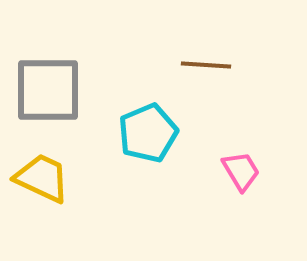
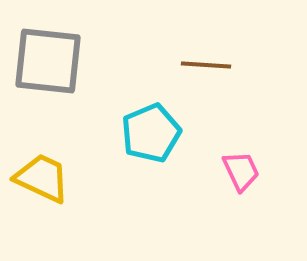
gray square: moved 29 px up; rotated 6 degrees clockwise
cyan pentagon: moved 3 px right
pink trapezoid: rotated 6 degrees clockwise
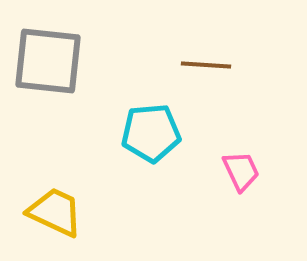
cyan pentagon: rotated 18 degrees clockwise
yellow trapezoid: moved 13 px right, 34 px down
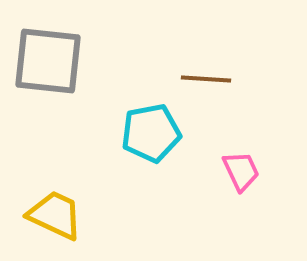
brown line: moved 14 px down
cyan pentagon: rotated 6 degrees counterclockwise
yellow trapezoid: moved 3 px down
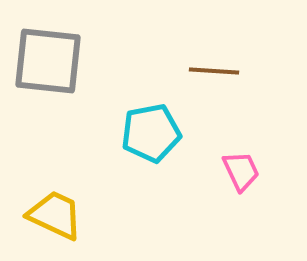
brown line: moved 8 px right, 8 px up
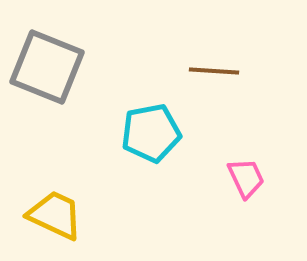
gray square: moved 1 px left, 6 px down; rotated 16 degrees clockwise
pink trapezoid: moved 5 px right, 7 px down
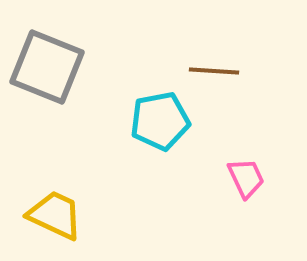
cyan pentagon: moved 9 px right, 12 px up
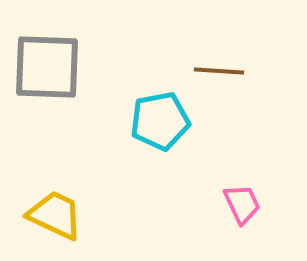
gray square: rotated 20 degrees counterclockwise
brown line: moved 5 px right
pink trapezoid: moved 4 px left, 26 px down
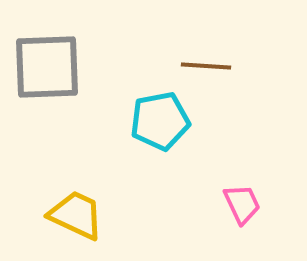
gray square: rotated 4 degrees counterclockwise
brown line: moved 13 px left, 5 px up
yellow trapezoid: moved 21 px right
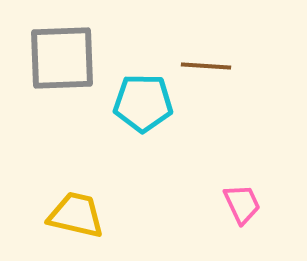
gray square: moved 15 px right, 9 px up
cyan pentagon: moved 17 px left, 18 px up; rotated 12 degrees clockwise
yellow trapezoid: rotated 12 degrees counterclockwise
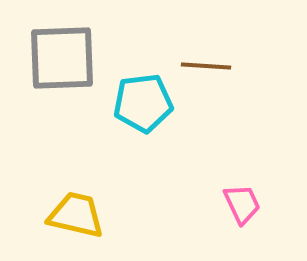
cyan pentagon: rotated 8 degrees counterclockwise
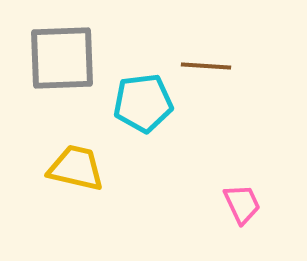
yellow trapezoid: moved 47 px up
